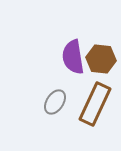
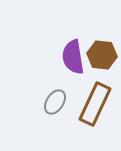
brown hexagon: moved 1 px right, 4 px up
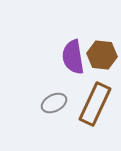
gray ellipse: moved 1 px left, 1 px down; rotated 30 degrees clockwise
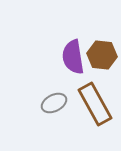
brown rectangle: rotated 54 degrees counterclockwise
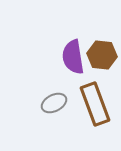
brown rectangle: rotated 9 degrees clockwise
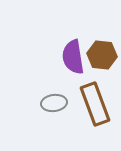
gray ellipse: rotated 20 degrees clockwise
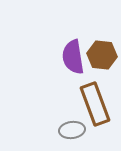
gray ellipse: moved 18 px right, 27 px down
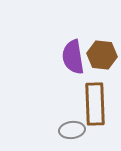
brown rectangle: rotated 18 degrees clockwise
